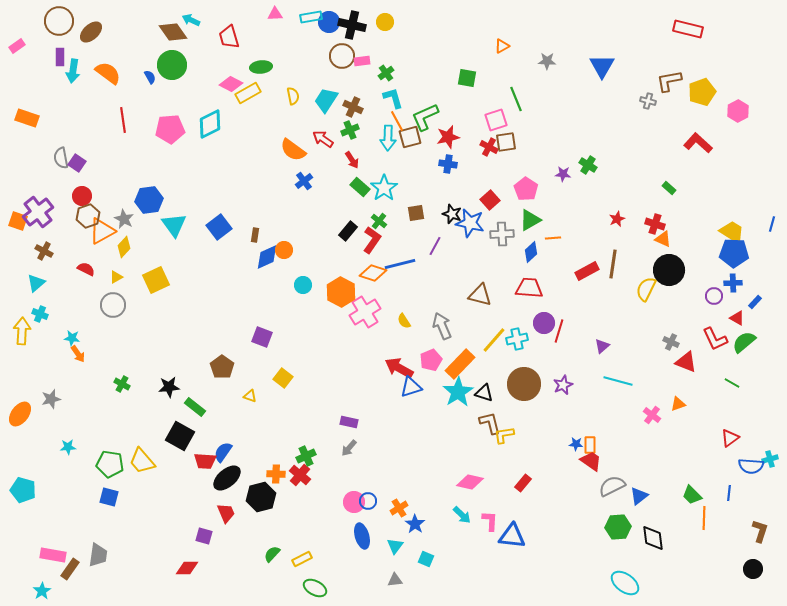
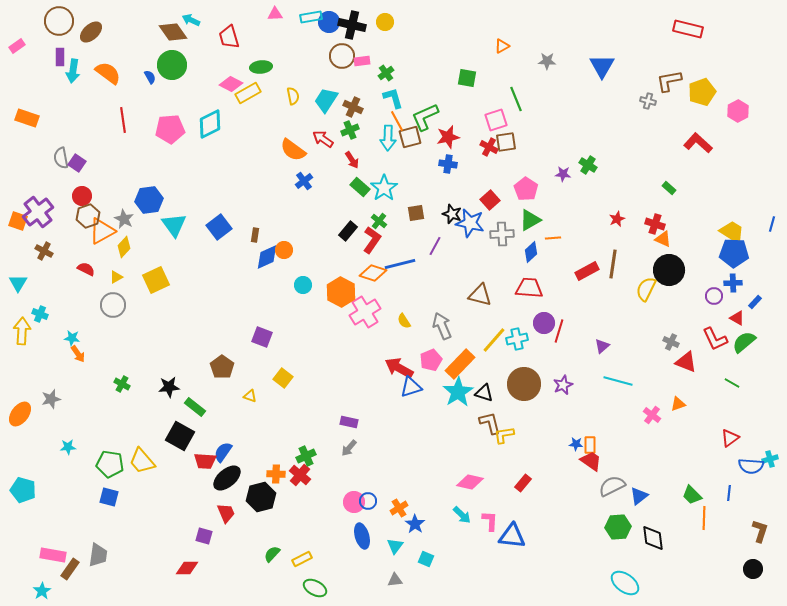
cyan triangle at (36, 283): moved 18 px left; rotated 18 degrees counterclockwise
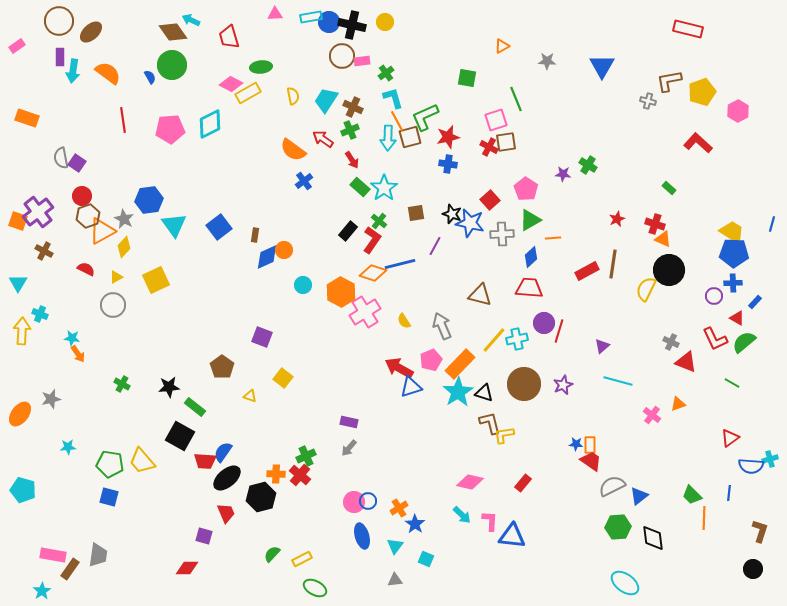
blue diamond at (531, 252): moved 5 px down
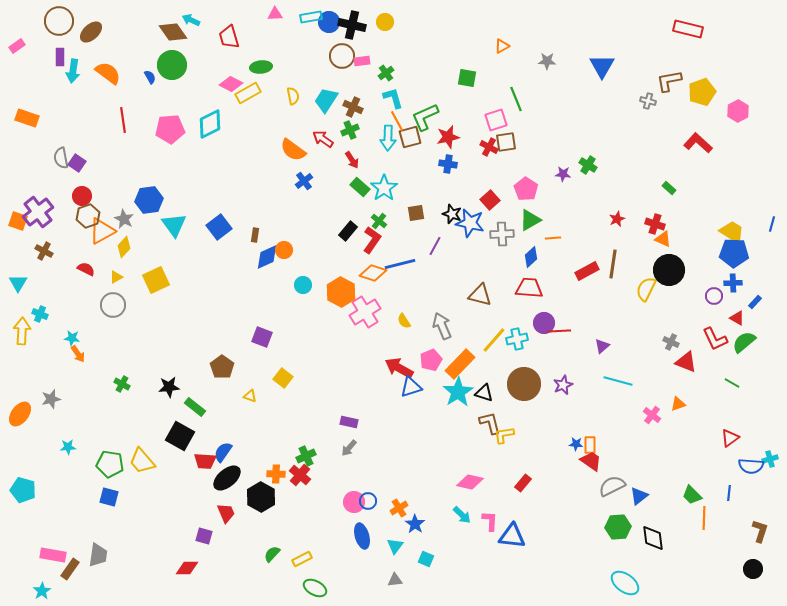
red line at (559, 331): rotated 70 degrees clockwise
black hexagon at (261, 497): rotated 16 degrees counterclockwise
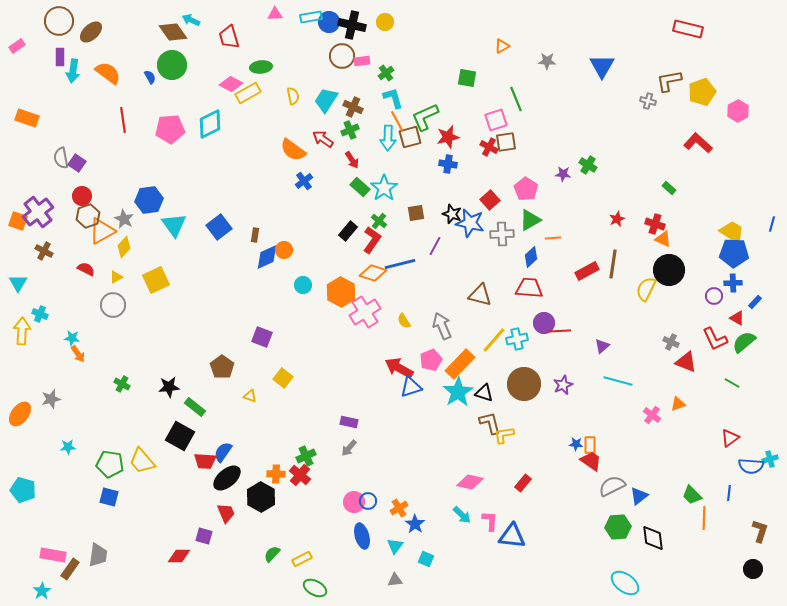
red diamond at (187, 568): moved 8 px left, 12 px up
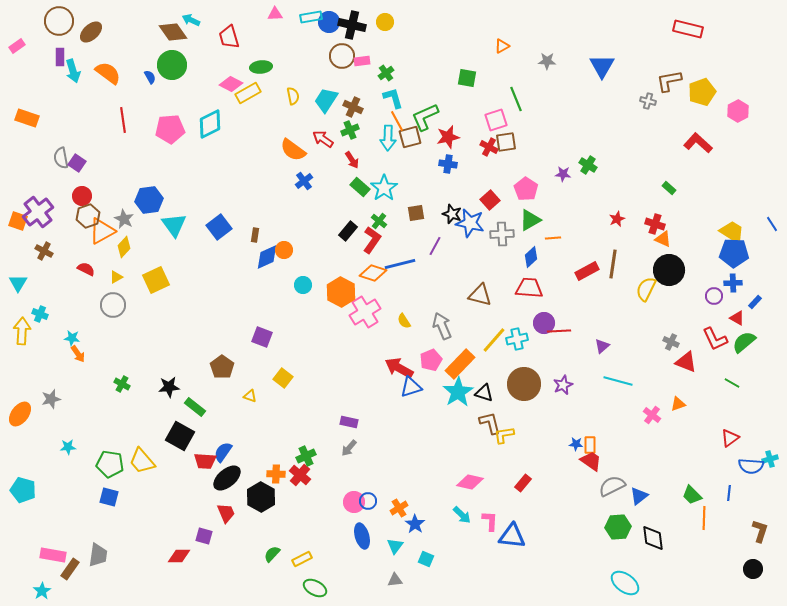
cyan arrow at (73, 71): rotated 25 degrees counterclockwise
blue line at (772, 224): rotated 49 degrees counterclockwise
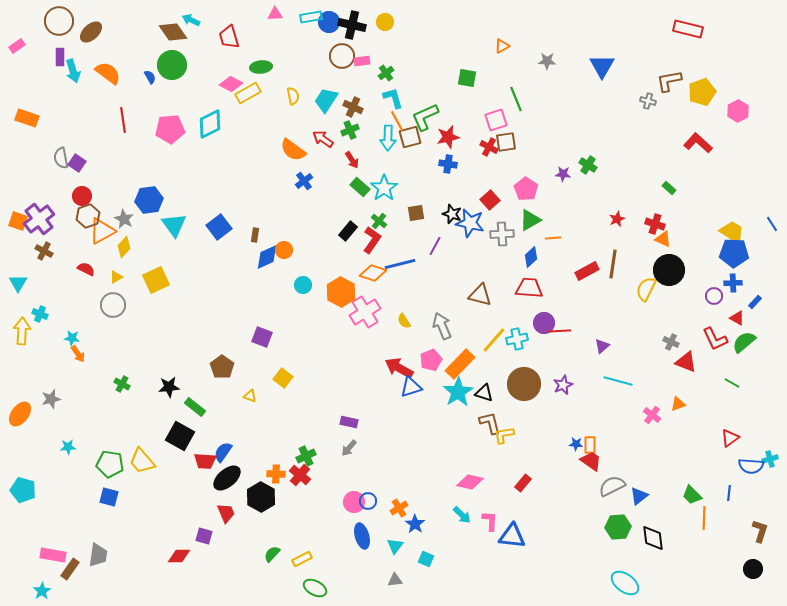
purple cross at (38, 212): moved 1 px right, 7 px down
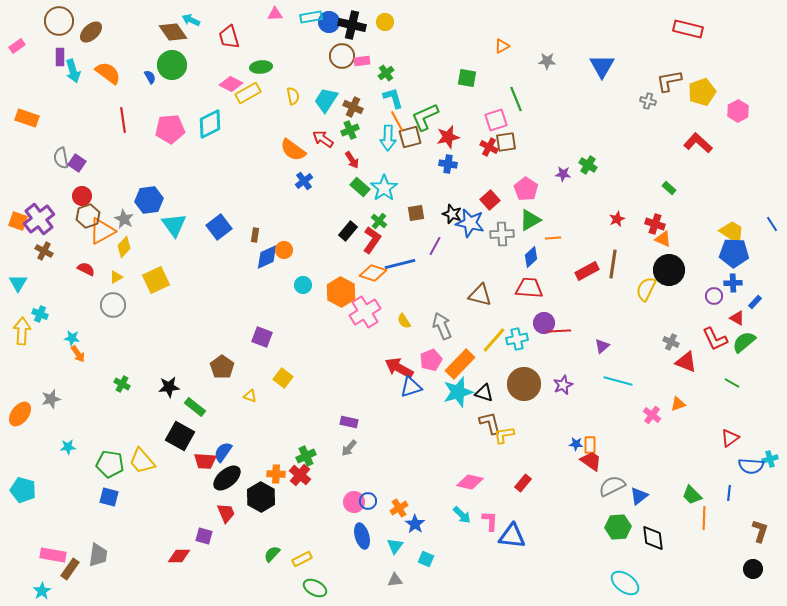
cyan star at (458, 392): rotated 16 degrees clockwise
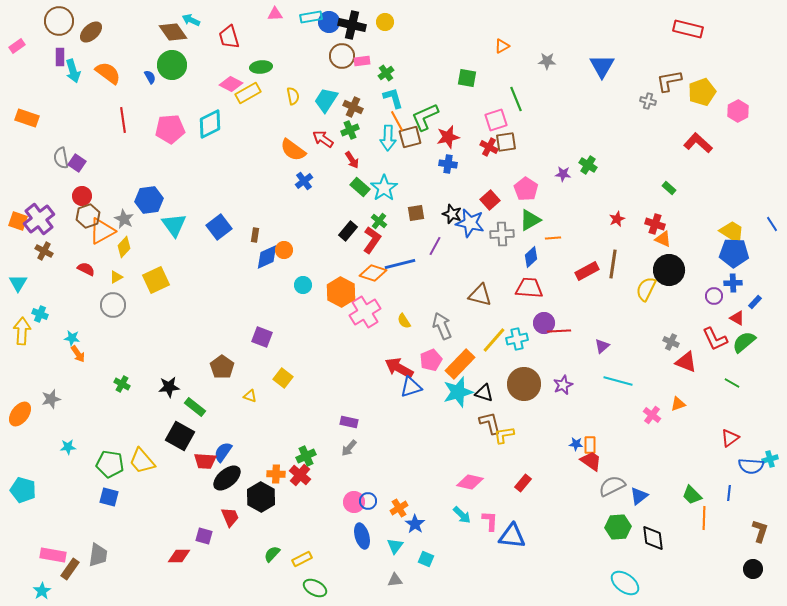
red trapezoid at (226, 513): moved 4 px right, 4 px down
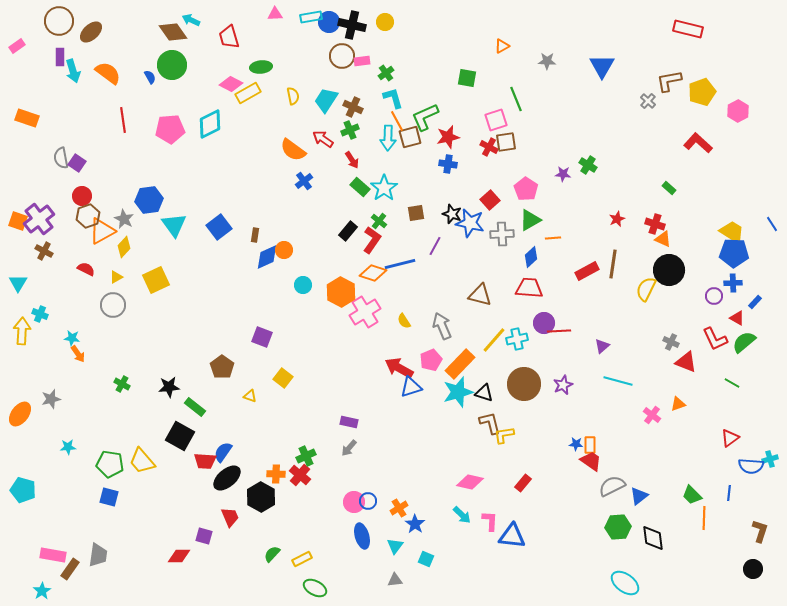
gray cross at (648, 101): rotated 28 degrees clockwise
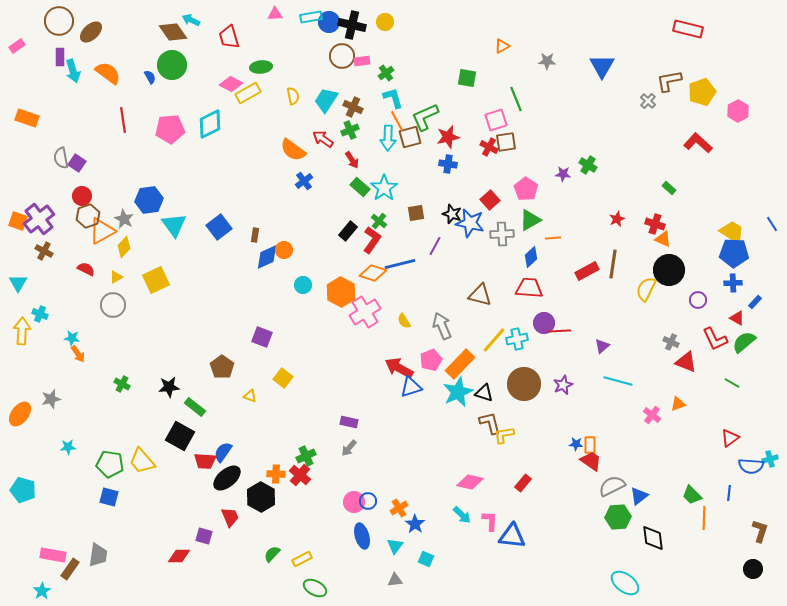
purple circle at (714, 296): moved 16 px left, 4 px down
cyan star at (458, 392): rotated 8 degrees counterclockwise
green hexagon at (618, 527): moved 10 px up
